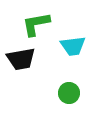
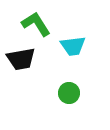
green L-shape: rotated 68 degrees clockwise
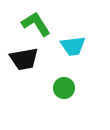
black trapezoid: moved 3 px right
green circle: moved 5 px left, 5 px up
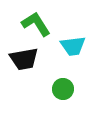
green circle: moved 1 px left, 1 px down
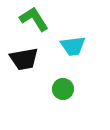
green L-shape: moved 2 px left, 5 px up
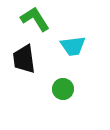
green L-shape: moved 1 px right
black trapezoid: rotated 92 degrees clockwise
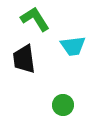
green circle: moved 16 px down
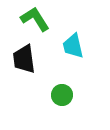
cyan trapezoid: rotated 84 degrees clockwise
green circle: moved 1 px left, 10 px up
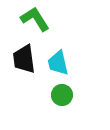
cyan trapezoid: moved 15 px left, 17 px down
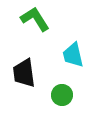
black trapezoid: moved 14 px down
cyan trapezoid: moved 15 px right, 8 px up
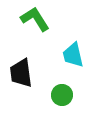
black trapezoid: moved 3 px left
